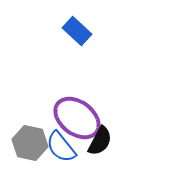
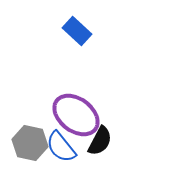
purple ellipse: moved 1 px left, 3 px up
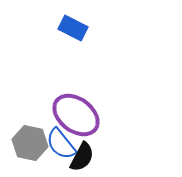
blue rectangle: moved 4 px left, 3 px up; rotated 16 degrees counterclockwise
black semicircle: moved 18 px left, 16 px down
blue semicircle: moved 3 px up
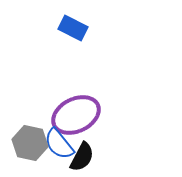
purple ellipse: rotated 63 degrees counterclockwise
blue semicircle: moved 2 px left
